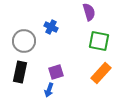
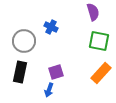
purple semicircle: moved 4 px right
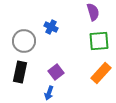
green square: rotated 15 degrees counterclockwise
purple square: rotated 21 degrees counterclockwise
blue arrow: moved 3 px down
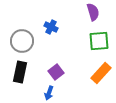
gray circle: moved 2 px left
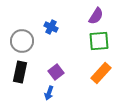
purple semicircle: moved 3 px right, 4 px down; rotated 48 degrees clockwise
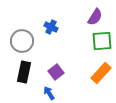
purple semicircle: moved 1 px left, 1 px down
green square: moved 3 px right
black rectangle: moved 4 px right
blue arrow: rotated 128 degrees clockwise
